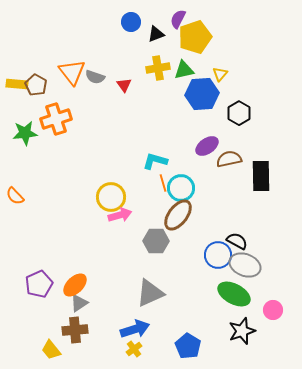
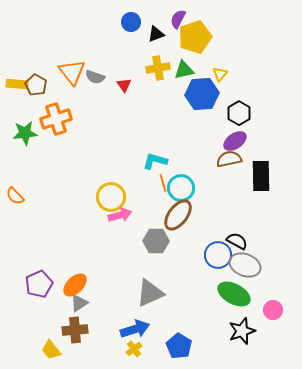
purple ellipse at (207, 146): moved 28 px right, 5 px up
blue pentagon at (188, 346): moved 9 px left
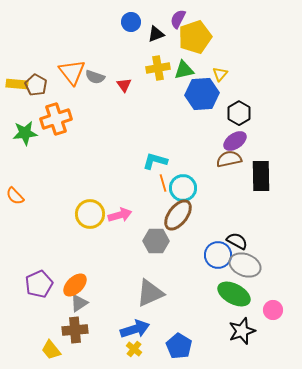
cyan circle at (181, 188): moved 2 px right
yellow circle at (111, 197): moved 21 px left, 17 px down
yellow cross at (134, 349): rotated 14 degrees counterclockwise
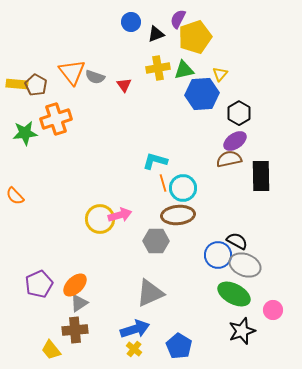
yellow circle at (90, 214): moved 10 px right, 5 px down
brown ellipse at (178, 215): rotated 48 degrees clockwise
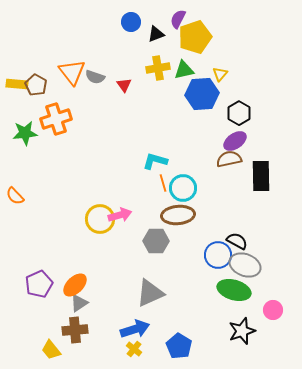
green ellipse at (234, 294): moved 4 px up; rotated 12 degrees counterclockwise
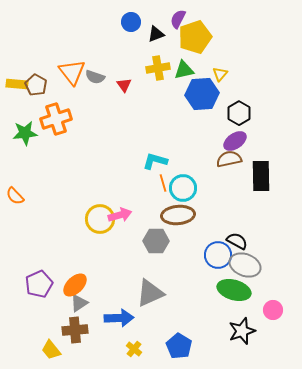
blue arrow at (135, 329): moved 16 px left, 11 px up; rotated 16 degrees clockwise
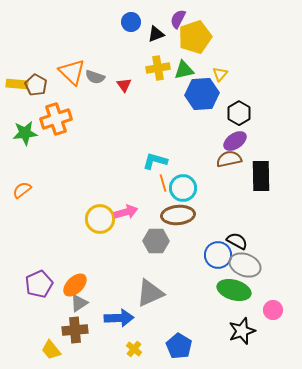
orange triangle at (72, 72): rotated 8 degrees counterclockwise
orange semicircle at (15, 196): moved 7 px right, 6 px up; rotated 96 degrees clockwise
pink arrow at (120, 215): moved 6 px right, 3 px up
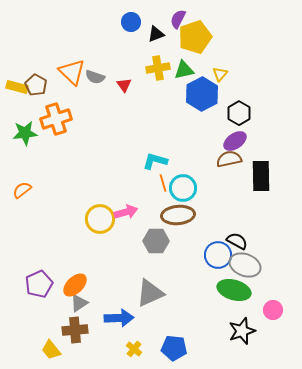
yellow rectangle at (17, 84): moved 3 px down; rotated 10 degrees clockwise
blue hexagon at (202, 94): rotated 24 degrees counterclockwise
blue pentagon at (179, 346): moved 5 px left, 2 px down; rotated 25 degrees counterclockwise
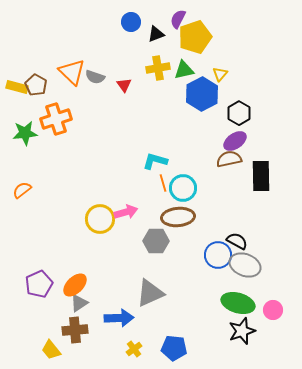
brown ellipse at (178, 215): moved 2 px down
green ellipse at (234, 290): moved 4 px right, 13 px down
yellow cross at (134, 349): rotated 14 degrees clockwise
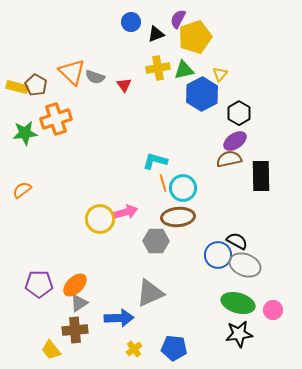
purple pentagon at (39, 284): rotated 24 degrees clockwise
black star at (242, 331): moved 3 px left, 3 px down; rotated 12 degrees clockwise
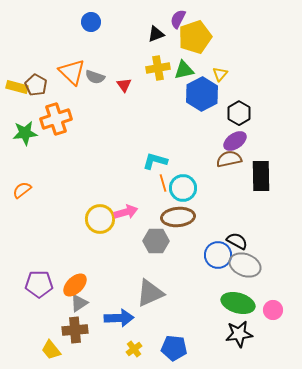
blue circle at (131, 22): moved 40 px left
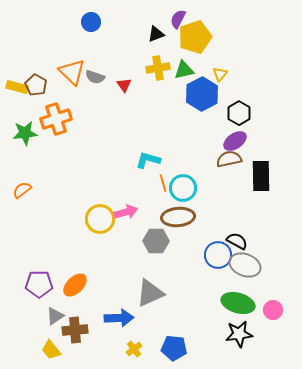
cyan L-shape at (155, 161): moved 7 px left, 1 px up
gray triangle at (79, 303): moved 24 px left, 13 px down
